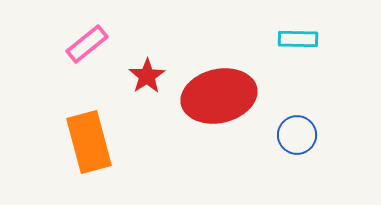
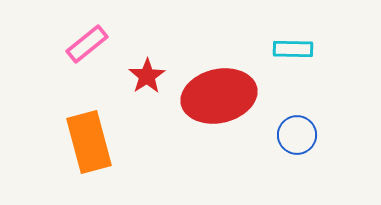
cyan rectangle: moved 5 px left, 10 px down
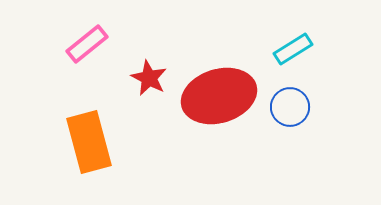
cyan rectangle: rotated 33 degrees counterclockwise
red star: moved 2 px right, 2 px down; rotated 12 degrees counterclockwise
red ellipse: rotated 4 degrees counterclockwise
blue circle: moved 7 px left, 28 px up
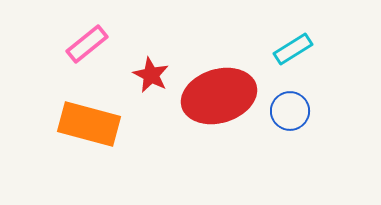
red star: moved 2 px right, 3 px up
blue circle: moved 4 px down
orange rectangle: moved 18 px up; rotated 60 degrees counterclockwise
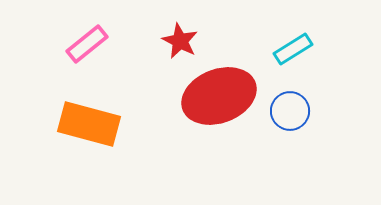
red star: moved 29 px right, 34 px up
red ellipse: rotated 4 degrees counterclockwise
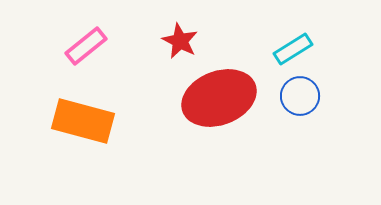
pink rectangle: moved 1 px left, 2 px down
red ellipse: moved 2 px down
blue circle: moved 10 px right, 15 px up
orange rectangle: moved 6 px left, 3 px up
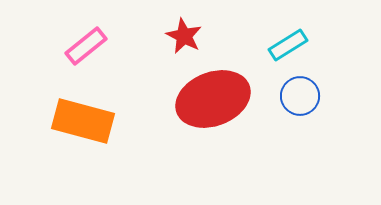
red star: moved 4 px right, 5 px up
cyan rectangle: moved 5 px left, 4 px up
red ellipse: moved 6 px left, 1 px down
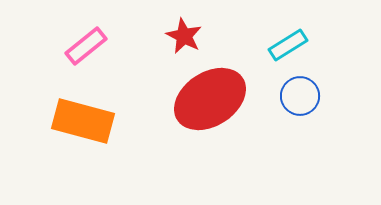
red ellipse: moved 3 px left; rotated 12 degrees counterclockwise
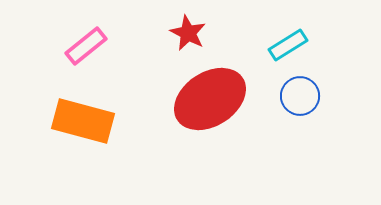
red star: moved 4 px right, 3 px up
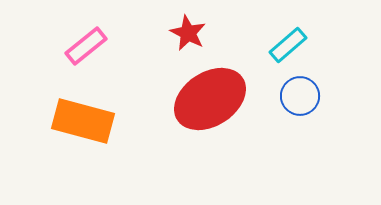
cyan rectangle: rotated 9 degrees counterclockwise
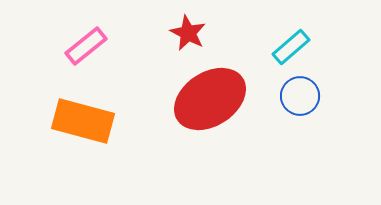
cyan rectangle: moved 3 px right, 2 px down
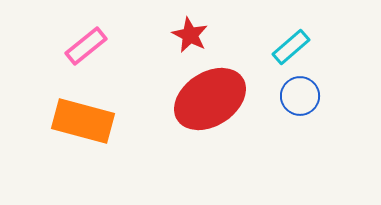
red star: moved 2 px right, 2 px down
